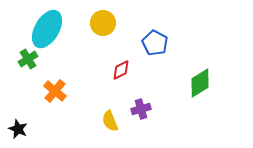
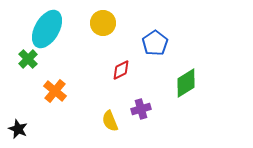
blue pentagon: rotated 10 degrees clockwise
green cross: rotated 12 degrees counterclockwise
green diamond: moved 14 px left
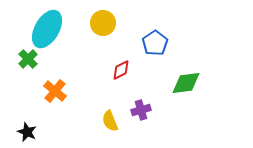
green diamond: rotated 24 degrees clockwise
purple cross: moved 1 px down
black star: moved 9 px right, 3 px down
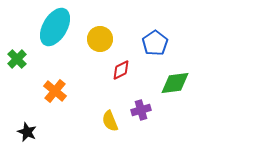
yellow circle: moved 3 px left, 16 px down
cyan ellipse: moved 8 px right, 2 px up
green cross: moved 11 px left
green diamond: moved 11 px left
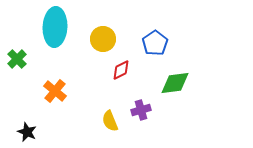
cyan ellipse: rotated 27 degrees counterclockwise
yellow circle: moved 3 px right
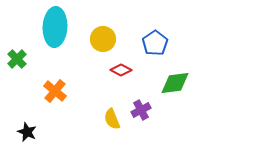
red diamond: rotated 55 degrees clockwise
purple cross: rotated 12 degrees counterclockwise
yellow semicircle: moved 2 px right, 2 px up
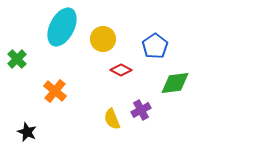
cyan ellipse: moved 7 px right; rotated 24 degrees clockwise
blue pentagon: moved 3 px down
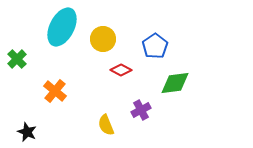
yellow semicircle: moved 6 px left, 6 px down
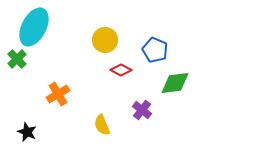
cyan ellipse: moved 28 px left
yellow circle: moved 2 px right, 1 px down
blue pentagon: moved 4 px down; rotated 15 degrees counterclockwise
orange cross: moved 3 px right, 3 px down; rotated 20 degrees clockwise
purple cross: moved 1 px right; rotated 24 degrees counterclockwise
yellow semicircle: moved 4 px left
